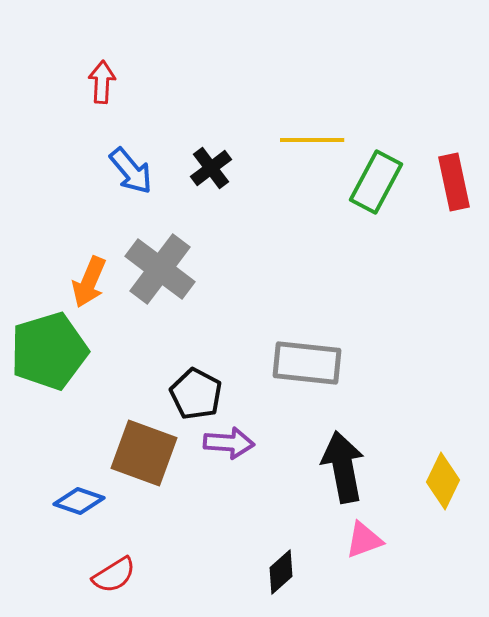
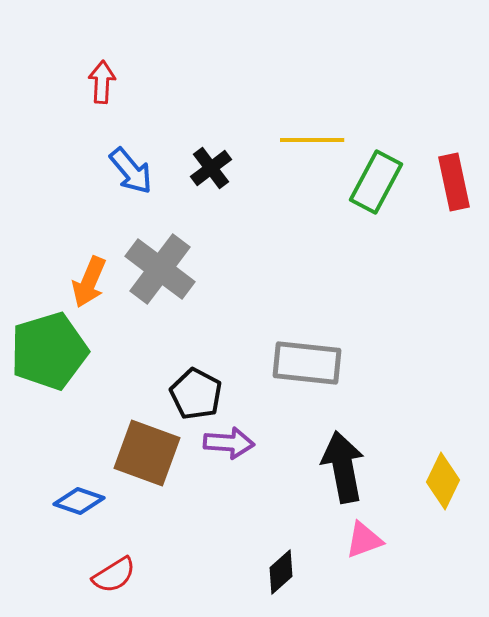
brown square: moved 3 px right
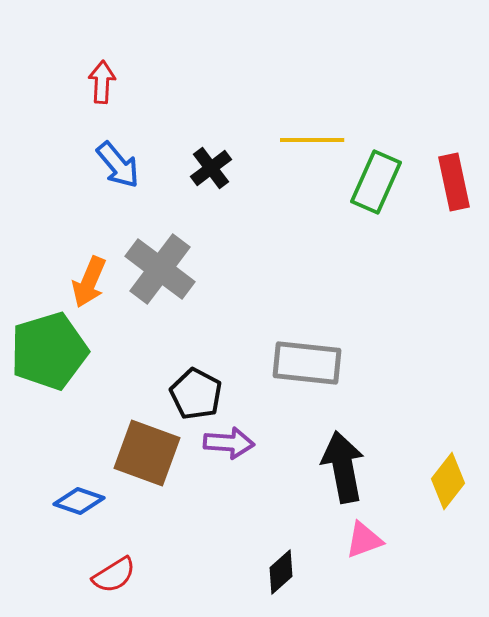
blue arrow: moved 13 px left, 6 px up
green rectangle: rotated 4 degrees counterclockwise
yellow diamond: moved 5 px right; rotated 12 degrees clockwise
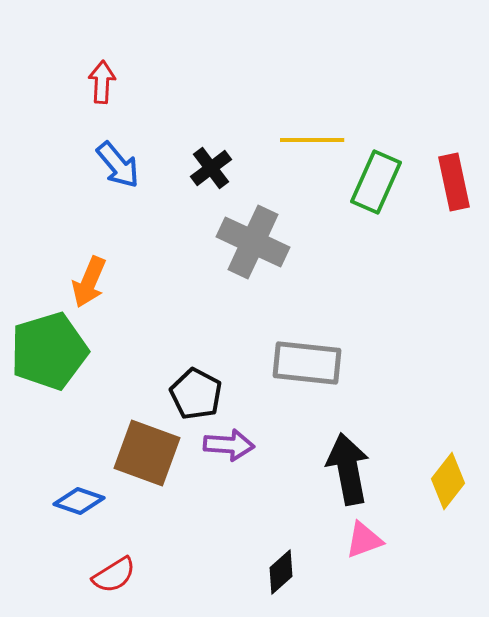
gray cross: moved 93 px right, 27 px up; rotated 12 degrees counterclockwise
purple arrow: moved 2 px down
black arrow: moved 5 px right, 2 px down
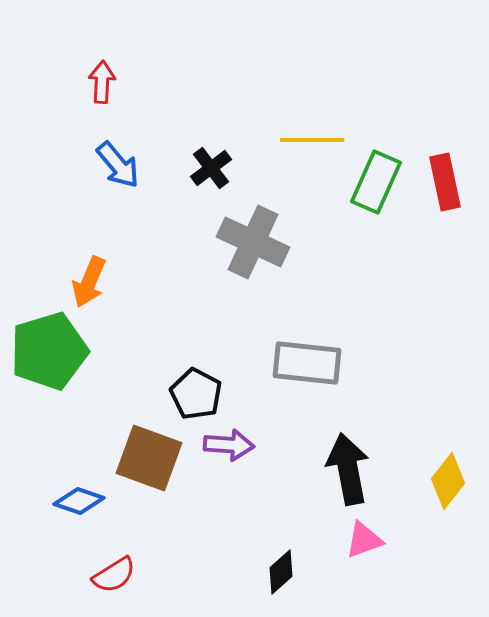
red rectangle: moved 9 px left
brown square: moved 2 px right, 5 px down
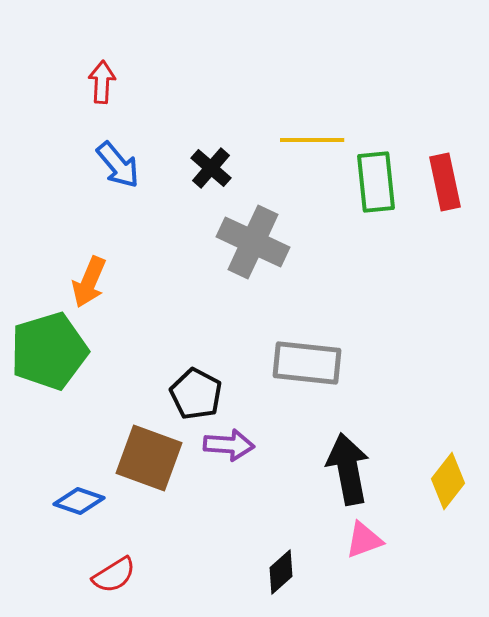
black cross: rotated 12 degrees counterclockwise
green rectangle: rotated 30 degrees counterclockwise
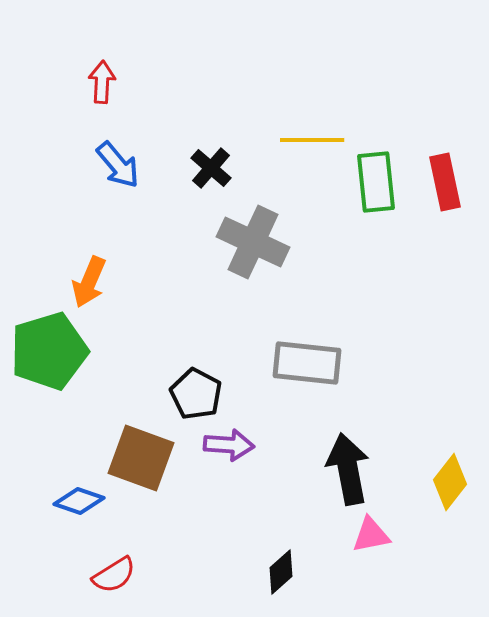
brown square: moved 8 px left
yellow diamond: moved 2 px right, 1 px down
pink triangle: moved 7 px right, 5 px up; rotated 9 degrees clockwise
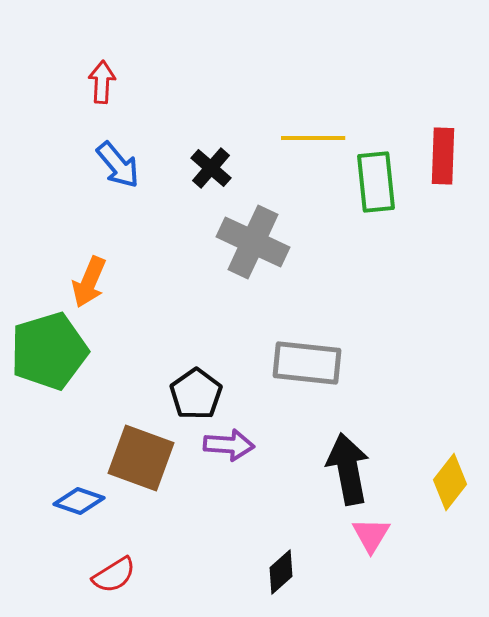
yellow line: moved 1 px right, 2 px up
red rectangle: moved 2 px left, 26 px up; rotated 14 degrees clockwise
black pentagon: rotated 9 degrees clockwise
pink triangle: rotated 48 degrees counterclockwise
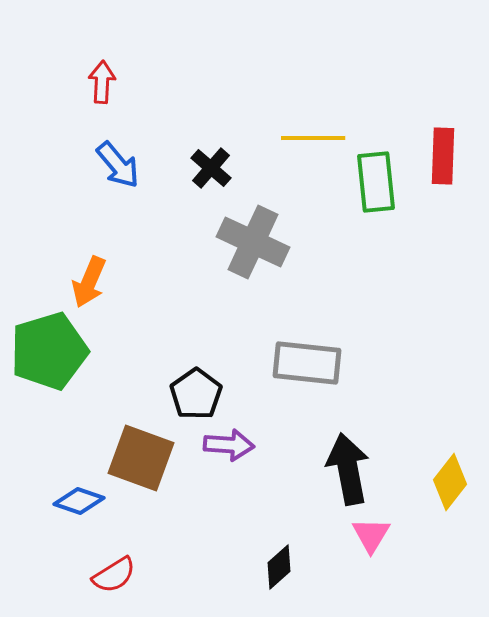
black diamond: moved 2 px left, 5 px up
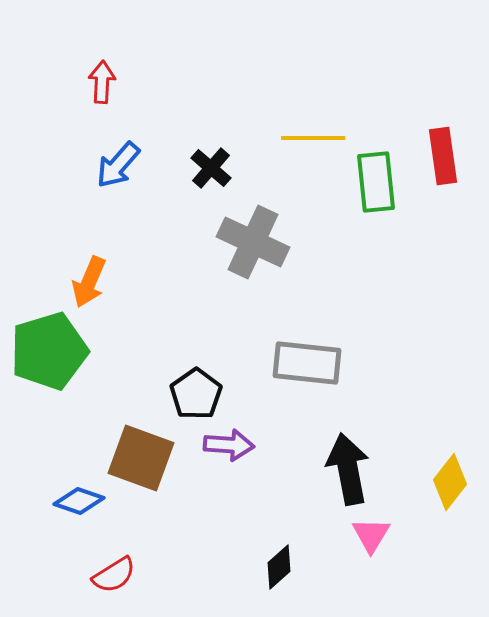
red rectangle: rotated 10 degrees counterclockwise
blue arrow: rotated 81 degrees clockwise
